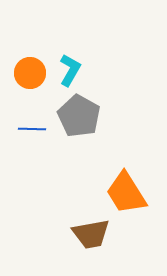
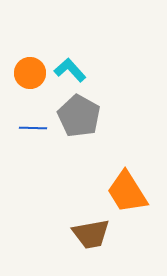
cyan L-shape: rotated 72 degrees counterclockwise
blue line: moved 1 px right, 1 px up
orange trapezoid: moved 1 px right, 1 px up
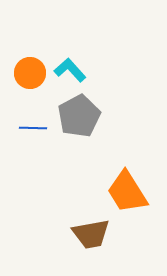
gray pentagon: rotated 15 degrees clockwise
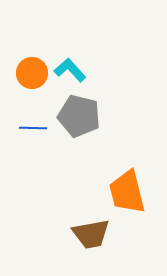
orange circle: moved 2 px right
gray pentagon: rotated 30 degrees counterclockwise
orange trapezoid: rotated 18 degrees clockwise
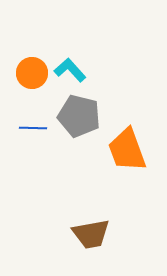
orange trapezoid: moved 42 px up; rotated 6 degrees counterclockwise
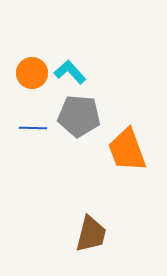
cyan L-shape: moved 2 px down
gray pentagon: rotated 9 degrees counterclockwise
brown trapezoid: rotated 66 degrees counterclockwise
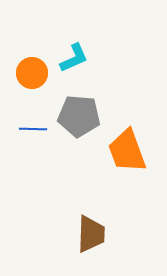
cyan L-shape: moved 4 px right, 14 px up; rotated 108 degrees clockwise
blue line: moved 1 px down
orange trapezoid: moved 1 px down
brown trapezoid: rotated 12 degrees counterclockwise
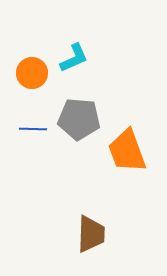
gray pentagon: moved 3 px down
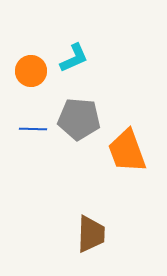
orange circle: moved 1 px left, 2 px up
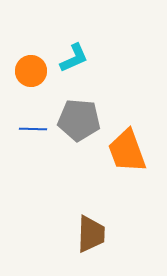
gray pentagon: moved 1 px down
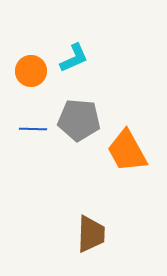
orange trapezoid: rotated 9 degrees counterclockwise
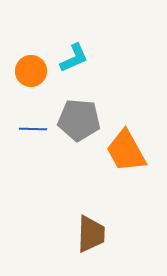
orange trapezoid: moved 1 px left
